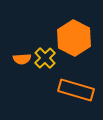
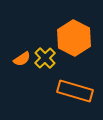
orange semicircle: rotated 30 degrees counterclockwise
orange rectangle: moved 1 px left, 1 px down
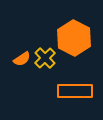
orange rectangle: rotated 16 degrees counterclockwise
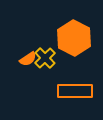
orange semicircle: moved 6 px right
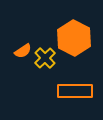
orange semicircle: moved 5 px left, 8 px up
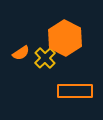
orange hexagon: moved 9 px left
orange semicircle: moved 2 px left, 2 px down
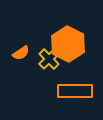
orange hexagon: moved 3 px right, 6 px down
yellow cross: moved 4 px right, 1 px down
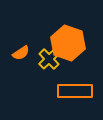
orange hexagon: moved 1 px up; rotated 8 degrees counterclockwise
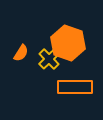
orange semicircle: rotated 24 degrees counterclockwise
orange rectangle: moved 4 px up
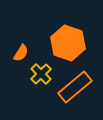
yellow cross: moved 8 px left, 15 px down
orange rectangle: rotated 40 degrees counterclockwise
